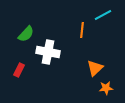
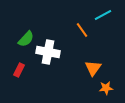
orange line: rotated 42 degrees counterclockwise
green semicircle: moved 5 px down
orange triangle: moved 2 px left; rotated 12 degrees counterclockwise
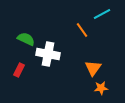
cyan line: moved 1 px left, 1 px up
green semicircle: rotated 108 degrees counterclockwise
white cross: moved 2 px down
orange star: moved 5 px left
